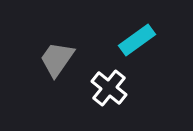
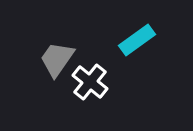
white cross: moved 19 px left, 6 px up
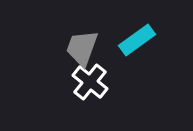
gray trapezoid: moved 25 px right, 11 px up; rotated 15 degrees counterclockwise
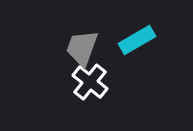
cyan rectangle: rotated 6 degrees clockwise
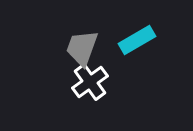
white cross: rotated 15 degrees clockwise
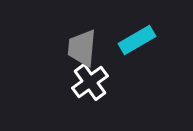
gray trapezoid: rotated 15 degrees counterclockwise
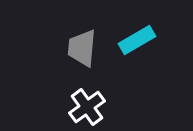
white cross: moved 3 px left, 25 px down
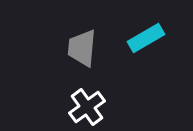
cyan rectangle: moved 9 px right, 2 px up
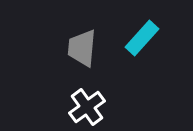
cyan rectangle: moved 4 px left; rotated 18 degrees counterclockwise
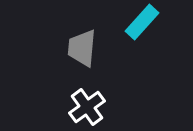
cyan rectangle: moved 16 px up
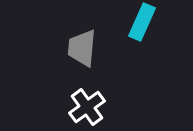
cyan rectangle: rotated 18 degrees counterclockwise
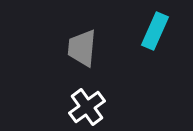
cyan rectangle: moved 13 px right, 9 px down
